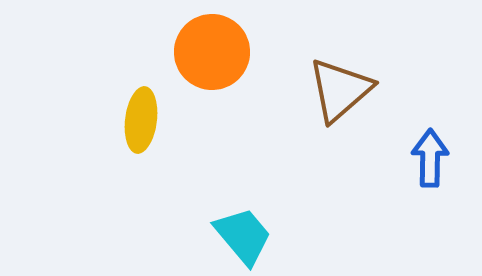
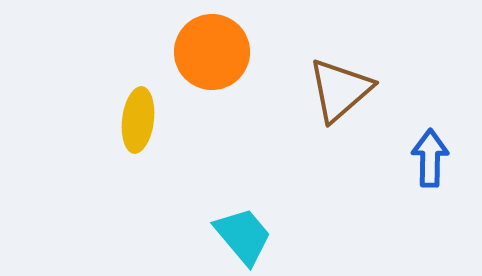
yellow ellipse: moved 3 px left
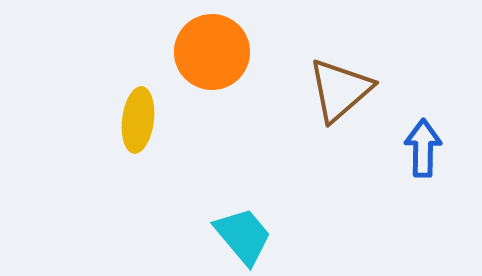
blue arrow: moved 7 px left, 10 px up
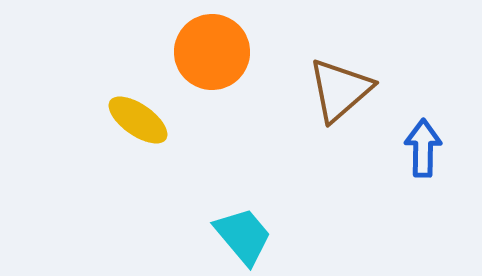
yellow ellipse: rotated 62 degrees counterclockwise
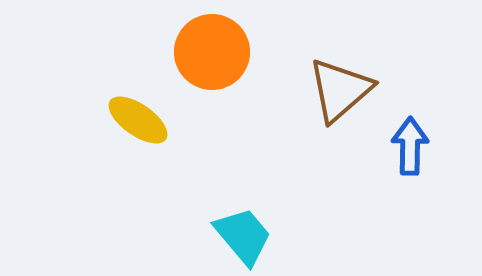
blue arrow: moved 13 px left, 2 px up
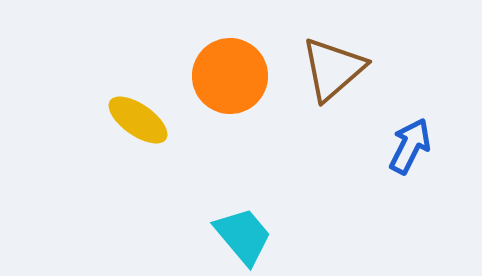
orange circle: moved 18 px right, 24 px down
brown triangle: moved 7 px left, 21 px up
blue arrow: rotated 26 degrees clockwise
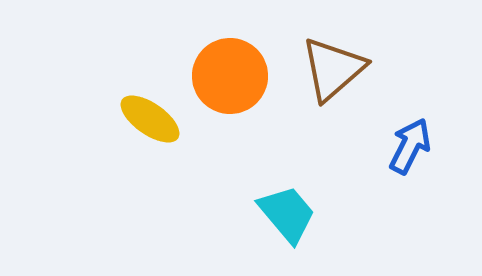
yellow ellipse: moved 12 px right, 1 px up
cyan trapezoid: moved 44 px right, 22 px up
